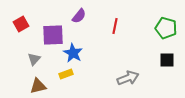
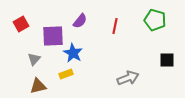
purple semicircle: moved 1 px right, 5 px down
green pentagon: moved 11 px left, 8 px up
purple square: moved 1 px down
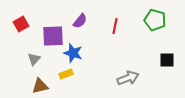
blue star: rotated 12 degrees counterclockwise
brown triangle: moved 2 px right
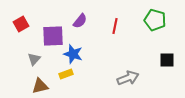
blue star: moved 1 px down
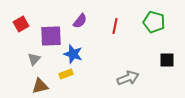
green pentagon: moved 1 px left, 2 px down
purple square: moved 2 px left
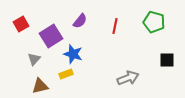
purple square: rotated 30 degrees counterclockwise
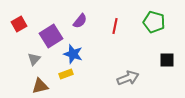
red square: moved 2 px left
